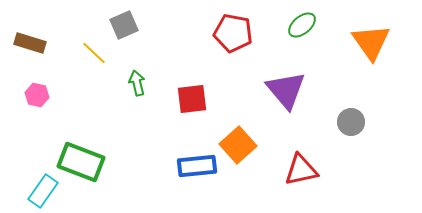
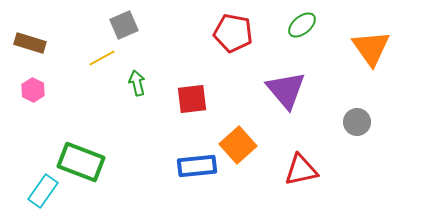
orange triangle: moved 6 px down
yellow line: moved 8 px right, 5 px down; rotated 72 degrees counterclockwise
pink hexagon: moved 4 px left, 5 px up; rotated 15 degrees clockwise
gray circle: moved 6 px right
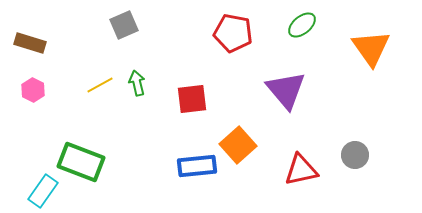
yellow line: moved 2 px left, 27 px down
gray circle: moved 2 px left, 33 px down
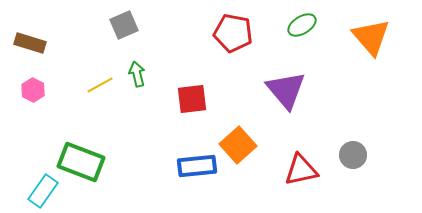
green ellipse: rotated 8 degrees clockwise
orange triangle: moved 11 px up; rotated 6 degrees counterclockwise
green arrow: moved 9 px up
gray circle: moved 2 px left
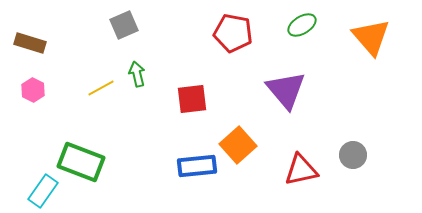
yellow line: moved 1 px right, 3 px down
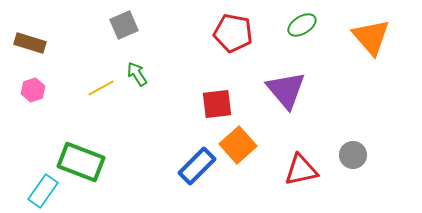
green arrow: rotated 20 degrees counterclockwise
pink hexagon: rotated 15 degrees clockwise
red square: moved 25 px right, 5 px down
blue rectangle: rotated 39 degrees counterclockwise
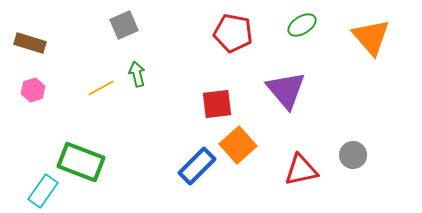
green arrow: rotated 20 degrees clockwise
